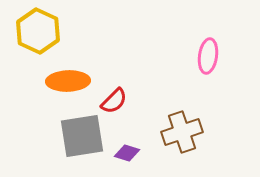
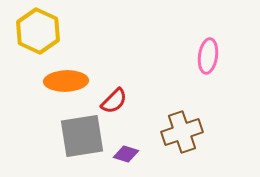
orange ellipse: moved 2 px left
purple diamond: moved 1 px left, 1 px down
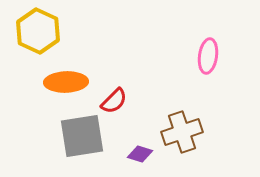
orange ellipse: moved 1 px down
purple diamond: moved 14 px right
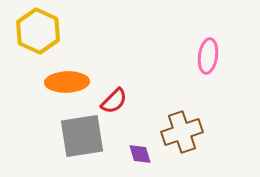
orange ellipse: moved 1 px right
purple diamond: rotated 55 degrees clockwise
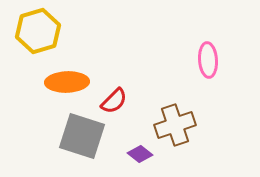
yellow hexagon: rotated 18 degrees clockwise
pink ellipse: moved 4 px down; rotated 12 degrees counterclockwise
brown cross: moved 7 px left, 7 px up
gray square: rotated 27 degrees clockwise
purple diamond: rotated 35 degrees counterclockwise
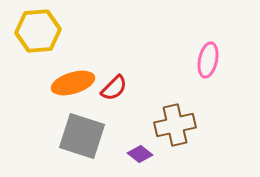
yellow hexagon: rotated 12 degrees clockwise
pink ellipse: rotated 16 degrees clockwise
orange ellipse: moved 6 px right, 1 px down; rotated 15 degrees counterclockwise
red semicircle: moved 13 px up
brown cross: rotated 6 degrees clockwise
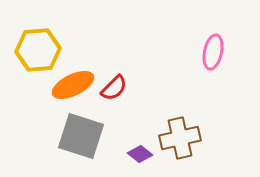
yellow hexagon: moved 19 px down
pink ellipse: moved 5 px right, 8 px up
orange ellipse: moved 2 px down; rotated 9 degrees counterclockwise
brown cross: moved 5 px right, 13 px down
gray square: moved 1 px left
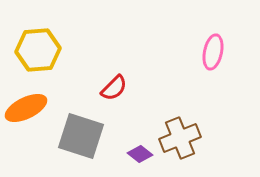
orange ellipse: moved 47 px left, 23 px down
brown cross: rotated 9 degrees counterclockwise
